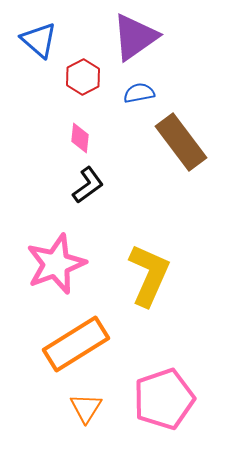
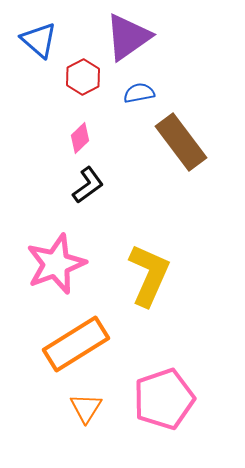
purple triangle: moved 7 px left
pink diamond: rotated 40 degrees clockwise
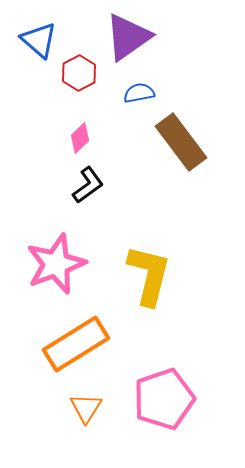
red hexagon: moved 4 px left, 4 px up
yellow L-shape: rotated 10 degrees counterclockwise
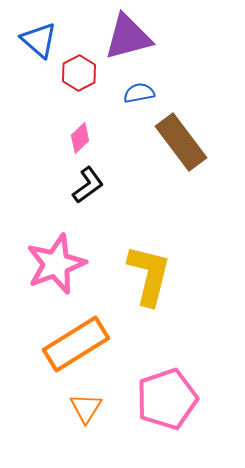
purple triangle: rotated 20 degrees clockwise
pink pentagon: moved 3 px right
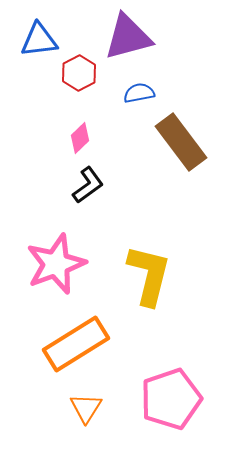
blue triangle: rotated 48 degrees counterclockwise
pink pentagon: moved 4 px right
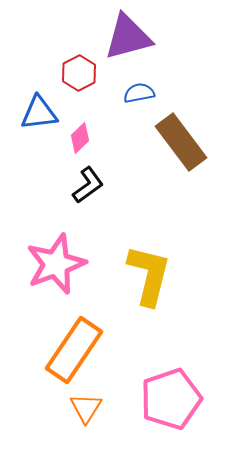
blue triangle: moved 73 px down
orange rectangle: moved 2 px left, 6 px down; rotated 24 degrees counterclockwise
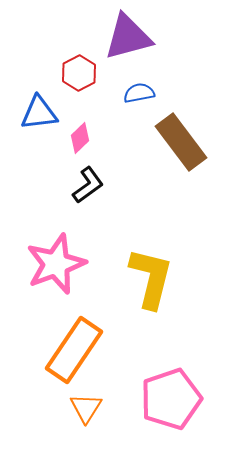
yellow L-shape: moved 2 px right, 3 px down
